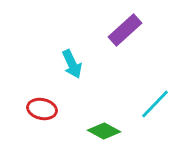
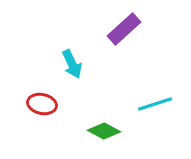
purple rectangle: moved 1 px left, 1 px up
cyan line: rotated 28 degrees clockwise
red ellipse: moved 5 px up
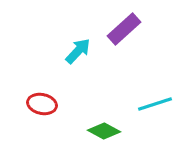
cyan arrow: moved 6 px right, 13 px up; rotated 112 degrees counterclockwise
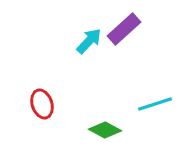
cyan arrow: moved 11 px right, 10 px up
red ellipse: rotated 60 degrees clockwise
green diamond: moved 1 px right, 1 px up
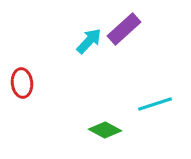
red ellipse: moved 20 px left, 21 px up; rotated 12 degrees clockwise
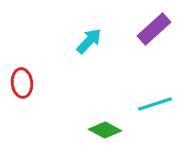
purple rectangle: moved 30 px right
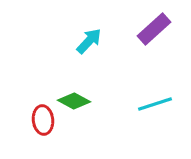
red ellipse: moved 21 px right, 37 px down
green diamond: moved 31 px left, 29 px up
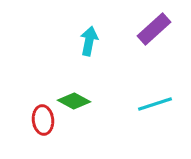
cyan arrow: rotated 32 degrees counterclockwise
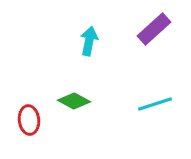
red ellipse: moved 14 px left
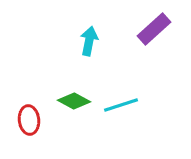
cyan line: moved 34 px left, 1 px down
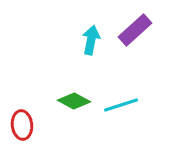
purple rectangle: moved 19 px left, 1 px down
cyan arrow: moved 2 px right, 1 px up
red ellipse: moved 7 px left, 5 px down
